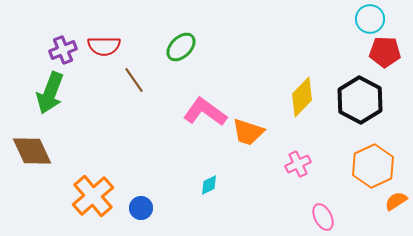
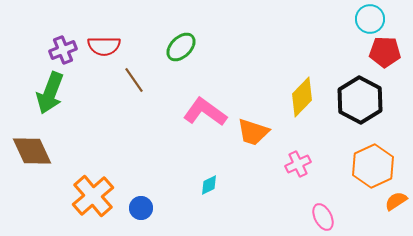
orange trapezoid: moved 5 px right
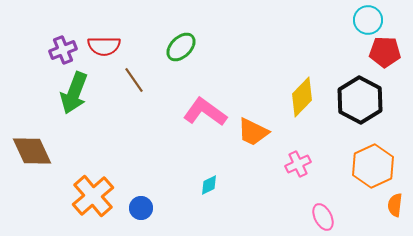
cyan circle: moved 2 px left, 1 px down
green arrow: moved 24 px right
orange trapezoid: rotated 8 degrees clockwise
orange semicircle: moved 1 px left, 4 px down; rotated 50 degrees counterclockwise
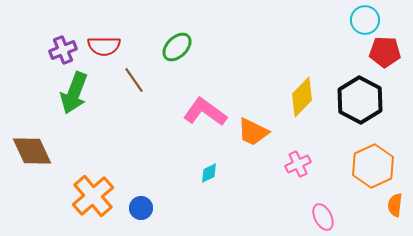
cyan circle: moved 3 px left
green ellipse: moved 4 px left
cyan diamond: moved 12 px up
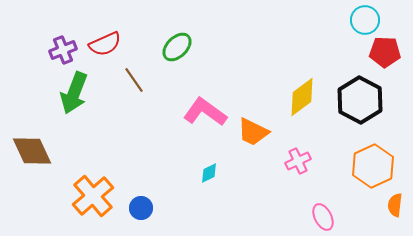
red semicircle: moved 1 px right, 2 px up; rotated 24 degrees counterclockwise
yellow diamond: rotated 9 degrees clockwise
pink cross: moved 3 px up
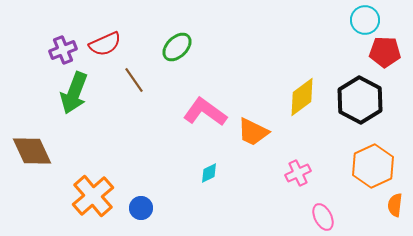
pink cross: moved 12 px down
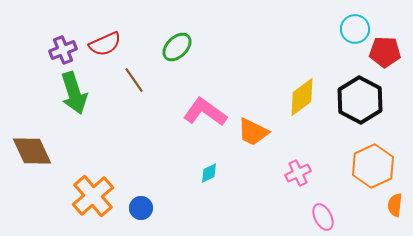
cyan circle: moved 10 px left, 9 px down
green arrow: rotated 39 degrees counterclockwise
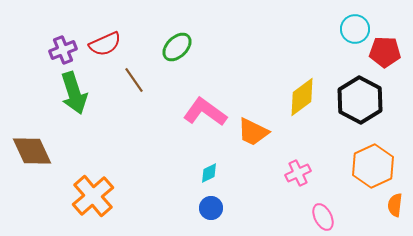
blue circle: moved 70 px right
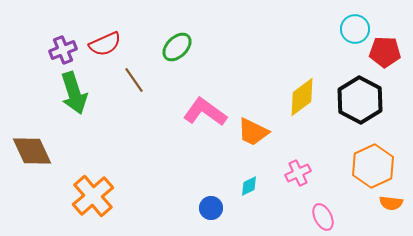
cyan diamond: moved 40 px right, 13 px down
orange semicircle: moved 4 px left, 2 px up; rotated 90 degrees counterclockwise
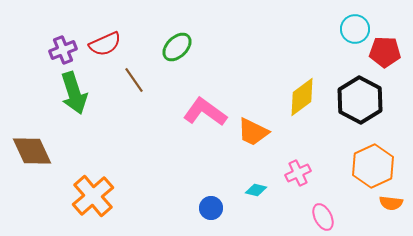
cyan diamond: moved 7 px right, 4 px down; rotated 40 degrees clockwise
